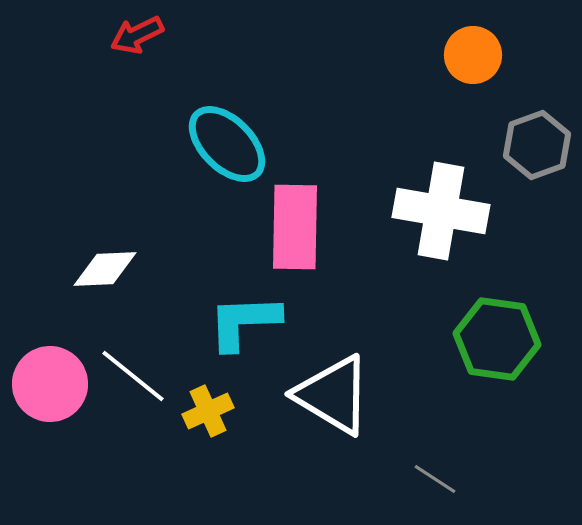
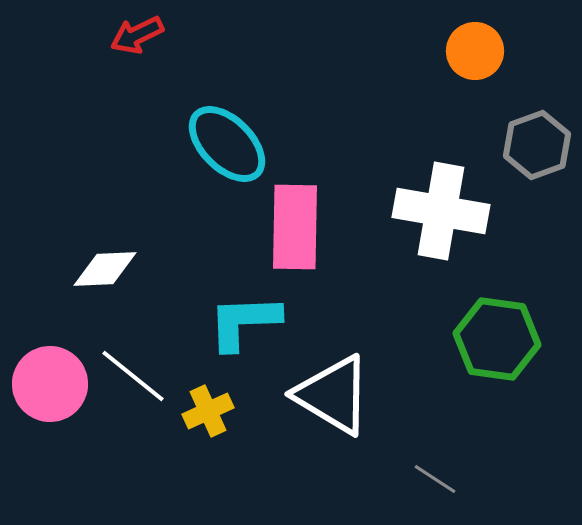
orange circle: moved 2 px right, 4 px up
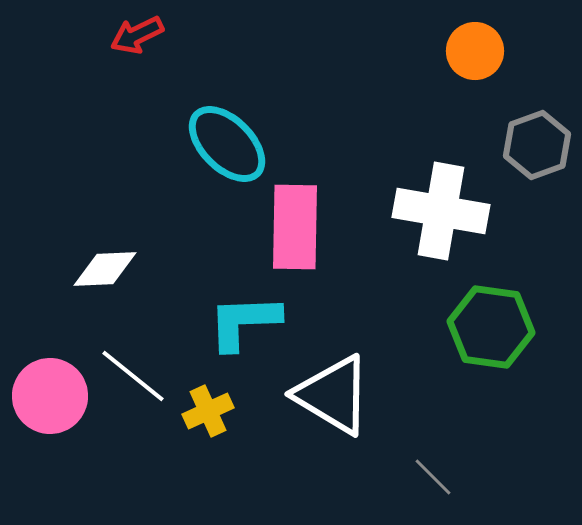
green hexagon: moved 6 px left, 12 px up
pink circle: moved 12 px down
gray line: moved 2 px left, 2 px up; rotated 12 degrees clockwise
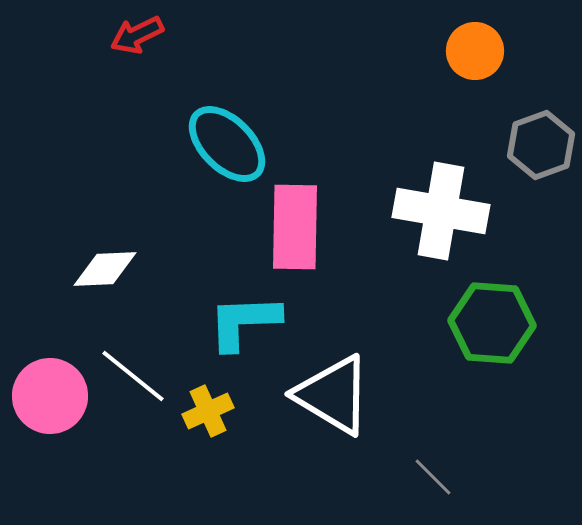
gray hexagon: moved 4 px right
green hexagon: moved 1 px right, 4 px up; rotated 4 degrees counterclockwise
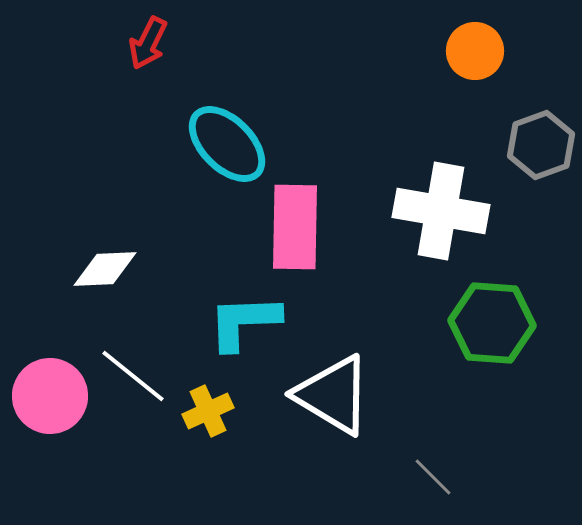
red arrow: moved 11 px right, 8 px down; rotated 38 degrees counterclockwise
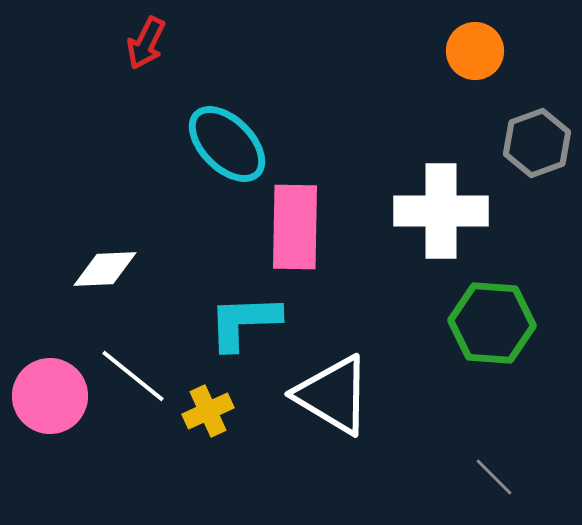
red arrow: moved 2 px left
gray hexagon: moved 4 px left, 2 px up
white cross: rotated 10 degrees counterclockwise
gray line: moved 61 px right
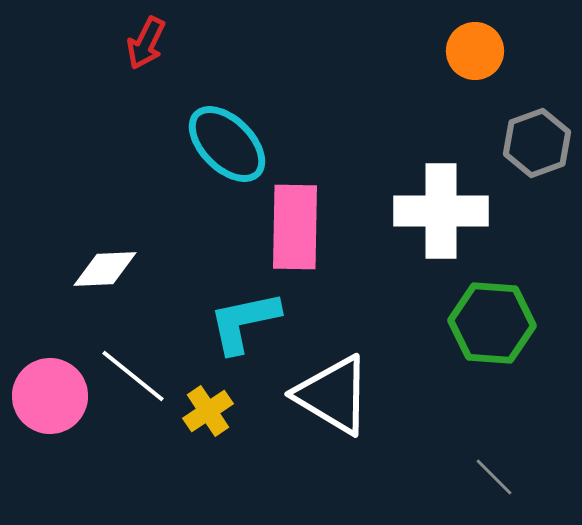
cyan L-shape: rotated 10 degrees counterclockwise
yellow cross: rotated 9 degrees counterclockwise
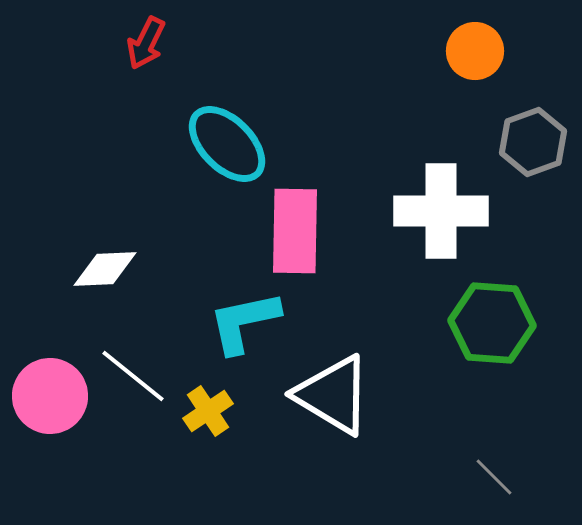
gray hexagon: moved 4 px left, 1 px up
pink rectangle: moved 4 px down
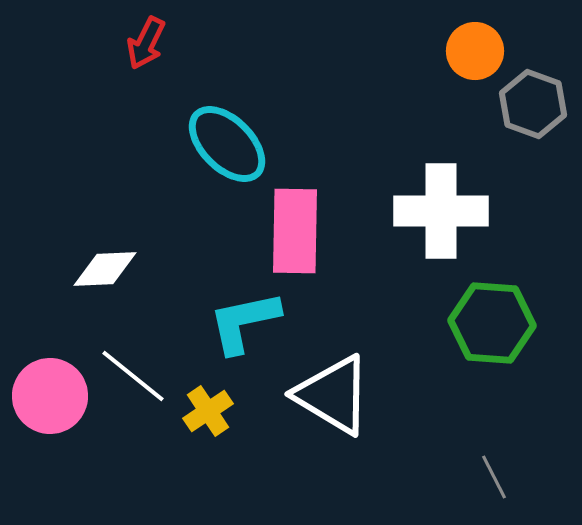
gray hexagon: moved 38 px up; rotated 20 degrees counterclockwise
gray line: rotated 18 degrees clockwise
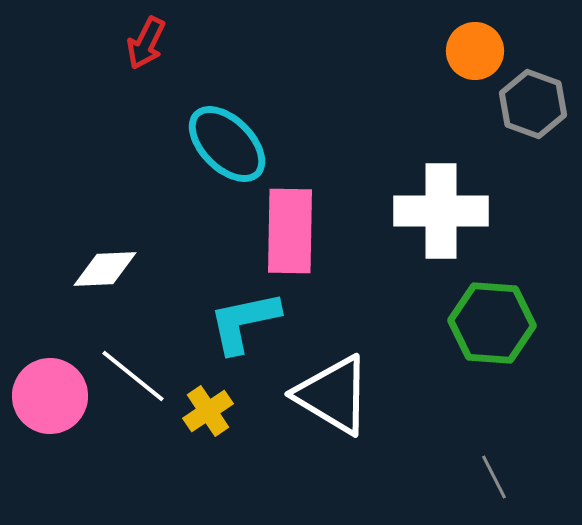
pink rectangle: moved 5 px left
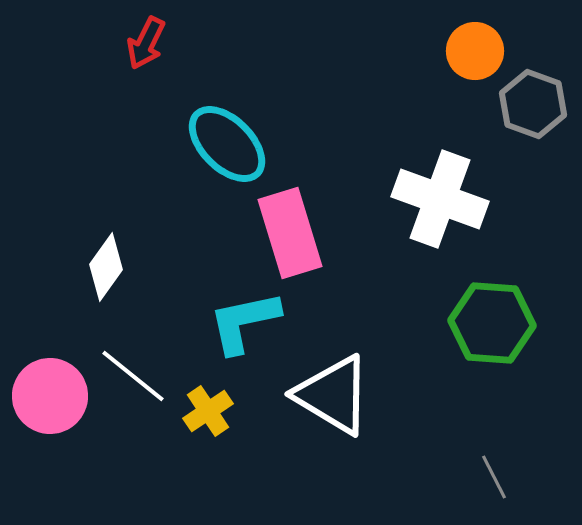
white cross: moved 1 px left, 12 px up; rotated 20 degrees clockwise
pink rectangle: moved 2 px down; rotated 18 degrees counterclockwise
white diamond: moved 1 px right, 2 px up; rotated 52 degrees counterclockwise
